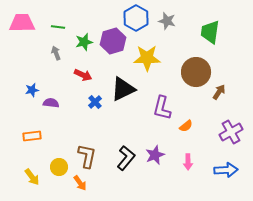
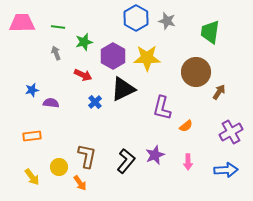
purple hexagon: moved 15 px down; rotated 15 degrees counterclockwise
black L-shape: moved 3 px down
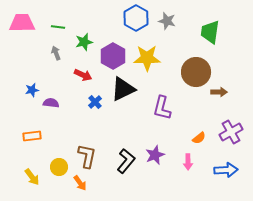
brown arrow: rotated 56 degrees clockwise
orange semicircle: moved 13 px right, 12 px down
